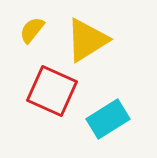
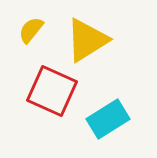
yellow semicircle: moved 1 px left
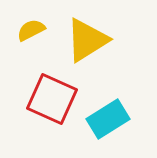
yellow semicircle: rotated 24 degrees clockwise
red square: moved 8 px down
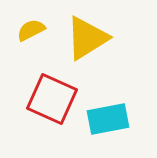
yellow triangle: moved 2 px up
cyan rectangle: rotated 21 degrees clockwise
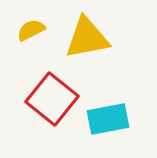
yellow triangle: rotated 21 degrees clockwise
red square: rotated 15 degrees clockwise
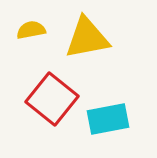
yellow semicircle: rotated 16 degrees clockwise
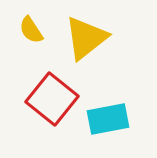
yellow semicircle: rotated 112 degrees counterclockwise
yellow triangle: moved 1 px left; rotated 27 degrees counterclockwise
